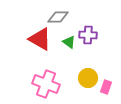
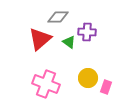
purple cross: moved 1 px left, 3 px up
red triangle: rotated 50 degrees clockwise
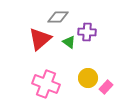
pink rectangle: rotated 24 degrees clockwise
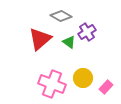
gray diamond: moved 3 px right, 1 px up; rotated 30 degrees clockwise
purple cross: rotated 36 degrees counterclockwise
yellow circle: moved 5 px left
pink cross: moved 6 px right
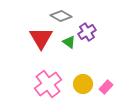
red triangle: moved 1 px right, 1 px up; rotated 20 degrees counterclockwise
yellow circle: moved 6 px down
pink cross: moved 4 px left; rotated 32 degrees clockwise
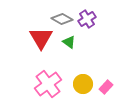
gray diamond: moved 1 px right, 3 px down
purple cross: moved 13 px up
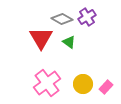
purple cross: moved 2 px up
pink cross: moved 1 px left, 1 px up
